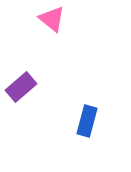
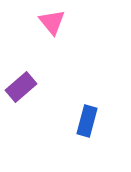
pink triangle: moved 3 px down; rotated 12 degrees clockwise
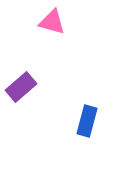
pink triangle: rotated 36 degrees counterclockwise
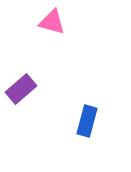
purple rectangle: moved 2 px down
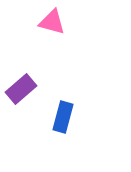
blue rectangle: moved 24 px left, 4 px up
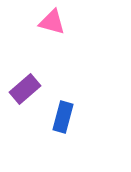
purple rectangle: moved 4 px right
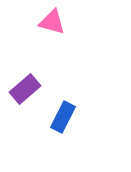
blue rectangle: rotated 12 degrees clockwise
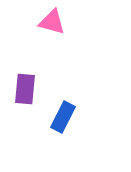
purple rectangle: rotated 44 degrees counterclockwise
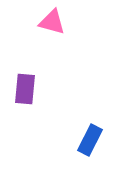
blue rectangle: moved 27 px right, 23 px down
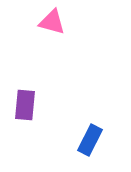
purple rectangle: moved 16 px down
